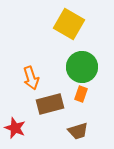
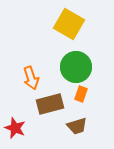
green circle: moved 6 px left
brown trapezoid: moved 1 px left, 5 px up
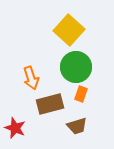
yellow square: moved 6 px down; rotated 12 degrees clockwise
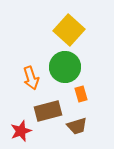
green circle: moved 11 px left
orange rectangle: rotated 35 degrees counterclockwise
brown rectangle: moved 2 px left, 7 px down
red star: moved 6 px right, 3 px down; rotated 30 degrees clockwise
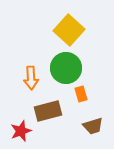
green circle: moved 1 px right, 1 px down
orange arrow: rotated 15 degrees clockwise
brown trapezoid: moved 16 px right
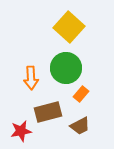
yellow square: moved 3 px up
orange rectangle: rotated 56 degrees clockwise
brown rectangle: moved 1 px down
brown trapezoid: moved 13 px left; rotated 10 degrees counterclockwise
red star: rotated 10 degrees clockwise
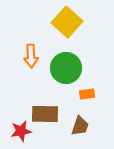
yellow square: moved 2 px left, 5 px up
orange arrow: moved 22 px up
orange rectangle: moved 6 px right; rotated 42 degrees clockwise
brown rectangle: moved 3 px left, 2 px down; rotated 16 degrees clockwise
brown trapezoid: rotated 45 degrees counterclockwise
